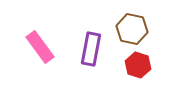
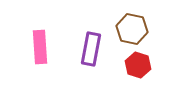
pink rectangle: rotated 32 degrees clockwise
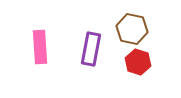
red hexagon: moved 3 px up
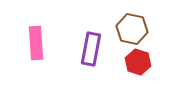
pink rectangle: moved 4 px left, 4 px up
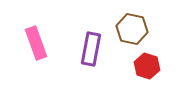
pink rectangle: rotated 16 degrees counterclockwise
red hexagon: moved 9 px right, 4 px down
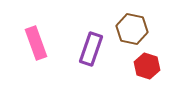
purple rectangle: rotated 8 degrees clockwise
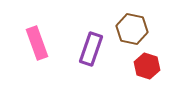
pink rectangle: moved 1 px right
